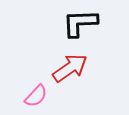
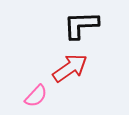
black L-shape: moved 1 px right, 2 px down
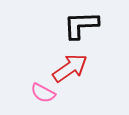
pink semicircle: moved 7 px right, 3 px up; rotated 75 degrees clockwise
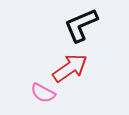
black L-shape: rotated 21 degrees counterclockwise
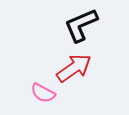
red arrow: moved 4 px right
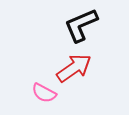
pink semicircle: moved 1 px right
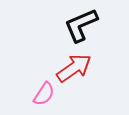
pink semicircle: moved 1 px down; rotated 85 degrees counterclockwise
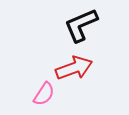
red arrow: rotated 15 degrees clockwise
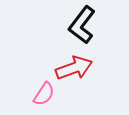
black L-shape: moved 1 px right; rotated 30 degrees counterclockwise
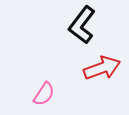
red arrow: moved 28 px right
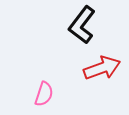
pink semicircle: rotated 15 degrees counterclockwise
